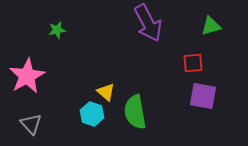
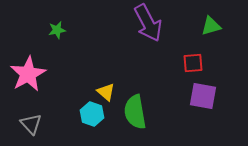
pink star: moved 1 px right, 2 px up
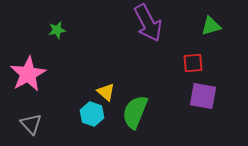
green semicircle: rotated 32 degrees clockwise
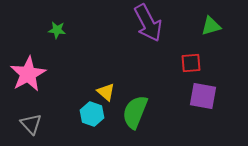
green star: rotated 18 degrees clockwise
red square: moved 2 px left
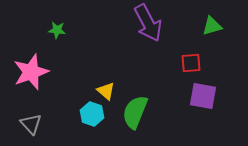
green triangle: moved 1 px right
pink star: moved 3 px right, 2 px up; rotated 9 degrees clockwise
yellow triangle: moved 1 px up
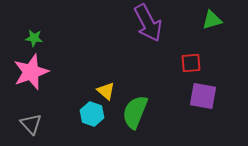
green triangle: moved 6 px up
green star: moved 23 px left, 8 px down
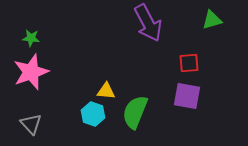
green star: moved 3 px left
red square: moved 2 px left
yellow triangle: rotated 36 degrees counterclockwise
purple square: moved 16 px left
cyan hexagon: moved 1 px right
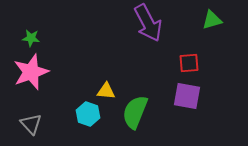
cyan hexagon: moved 5 px left
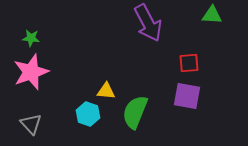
green triangle: moved 5 px up; rotated 20 degrees clockwise
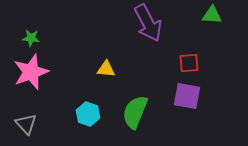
yellow triangle: moved 22 px up
gray triangle: moved 5 px left
